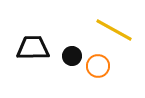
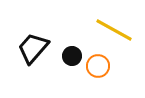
black trapezoid: rotated 48 degrees counterclockwise
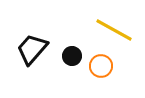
black trapezoid: moved 1 px left, 1 px down
orange circle: moved 3 px right
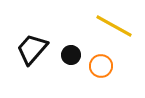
yellow line: moved 4 px up
black circle: moved 1 px left, 1 px up
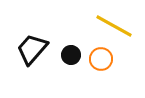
orange circle: moved 7 px up
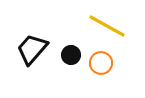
yellow line: moved 7 px left
orange circle: moved 4 px down
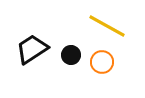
black trapezoid: rotated 16 degrees clockwise
orange circle: moved 1 px right, 1 px up
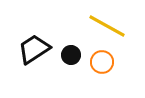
black trapezoid: moved 2 px right
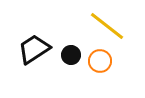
yellow line: rotated 9 degrees clockwise
orange circle: moved 2 px left, 1 px up
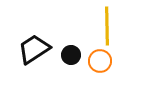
yellow line: rotated 51 degrees clockwise
